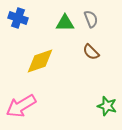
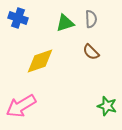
gray semicircle: rotated 18 degrees clockwise
green triangle: rotated 18 degrees counterclockwise
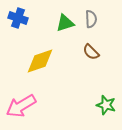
green star: moved 1 px left, 1 px up
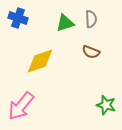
brown semicircle: rotated 24 degrees counterclockwise
pink arrow: rotated 20 degrees counterclockwise
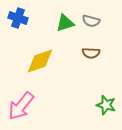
gray semicircle: moved 2 px down; rotated 108 degrees clockwise
brown semicircle: moved 1 px down; rotated 18 degrees counterclockwise
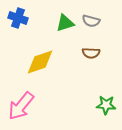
yellow diamond: moved 1 px down
green star: rotated 12 degrees counterclockwise
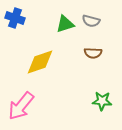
blue cross: moved 3 px left
green triangle: moved 1 px down
brown semicircle: moved 2 px right
green star: moved 4 px left, 4 px up
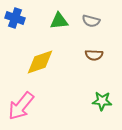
green triangle: moved 6 px left, 3 px up; rotated 12 degrees clockwise
brown semicircle: moved 1 px right, 2 px down
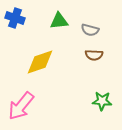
gray semicircle: moved 1 px left, 9 px down
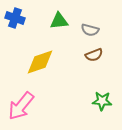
brown semicircle: rotated 24 degrees counterclockwise
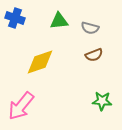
gray semicircle: moved 2 px up
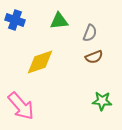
blue cross: moved 2 px down
gray semicircle: moved 5 px down; rotated 84 degrees counterclockwise
brown semicircle: moved 2 px down
pink arrow: rotated 80 degrees counterclockwise
